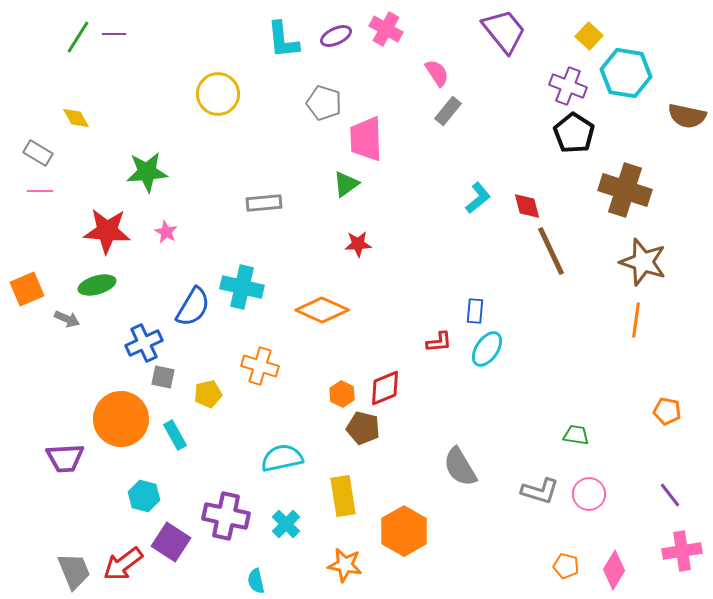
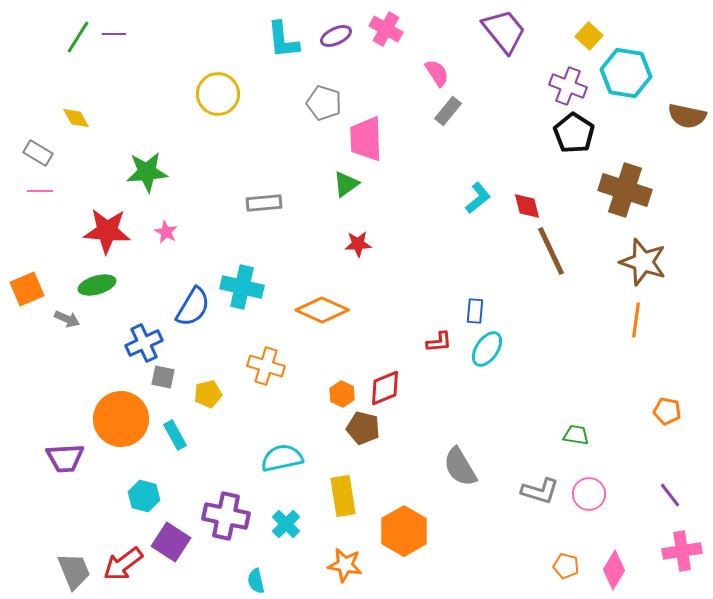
orange cross at (260, 366): moved 6 px right
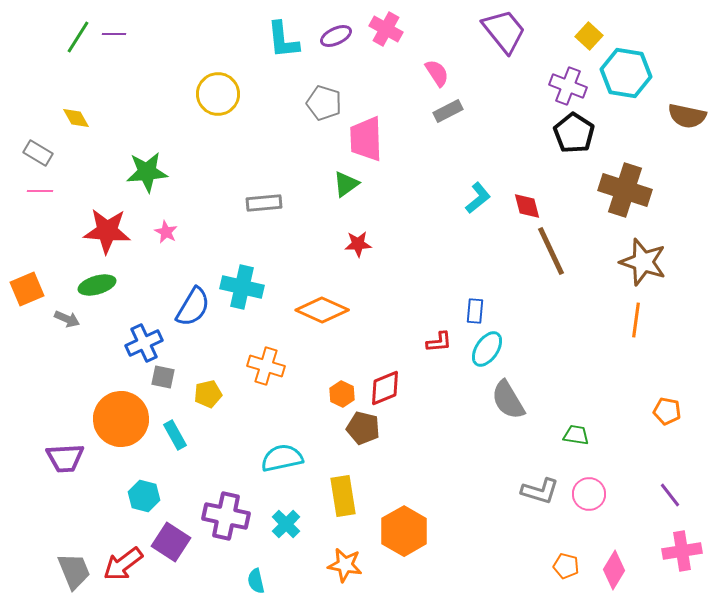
gray rectangle at (448, 111): rotated 24 degrees clockwise
gray semicircle at (460, 467): moved 48 px right, 67 px up
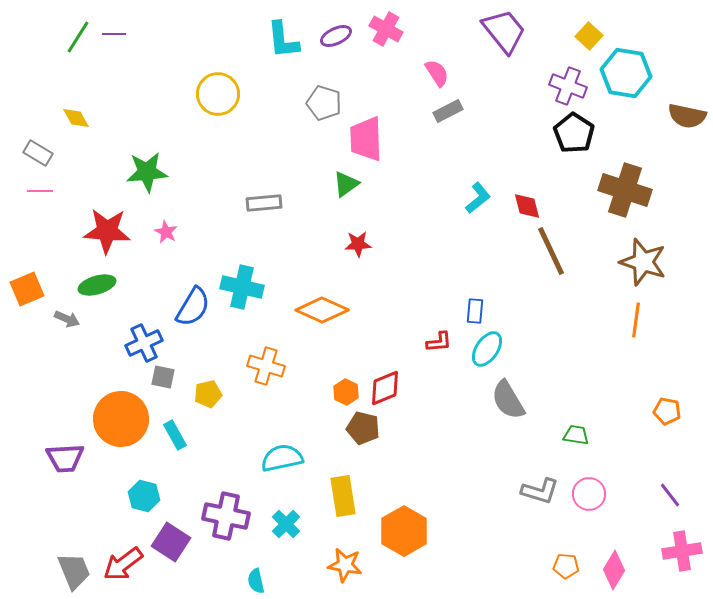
orange hexagon at (342, 394): moved 4 px right, 2 px up
orange pentagon at (566, 566): rotated 10 degrees counterclockwise
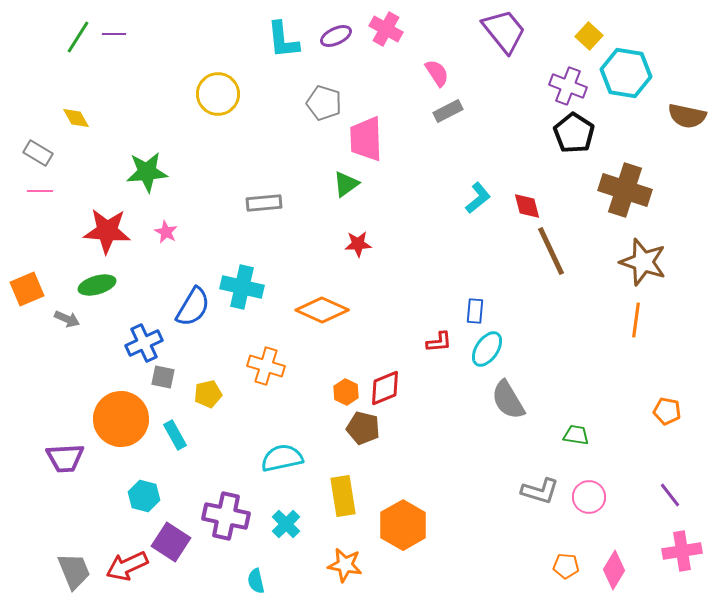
pink circle at (589, 494): moved 3 px down
orange hexagon at (404, 531): moved 1 px left, 6 px up
red arrow at (123, 564): moved 4 px right, 2 px down; rotated 12 degrees clockwise
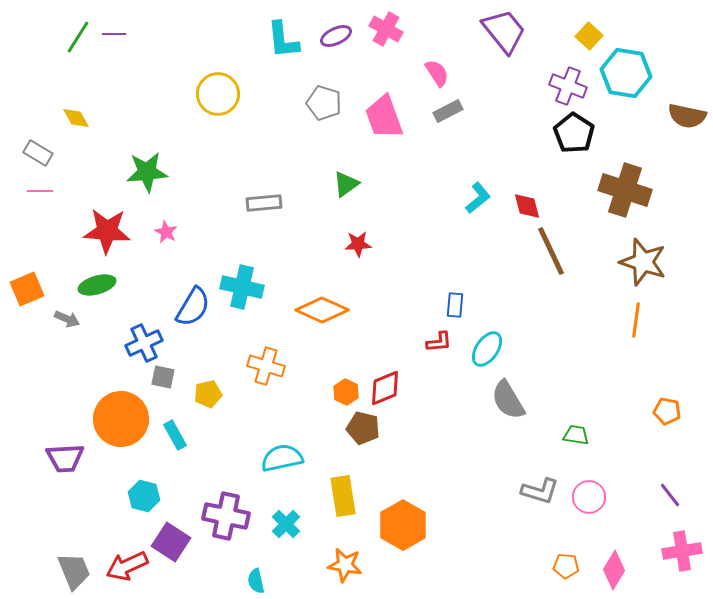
pink trapezoid at (366, 139): moved 18 px right, 22 px up; rotated 18 degrees counterclockwise
blue rectangle at (475, 311): moved 20 px left, 6 px up
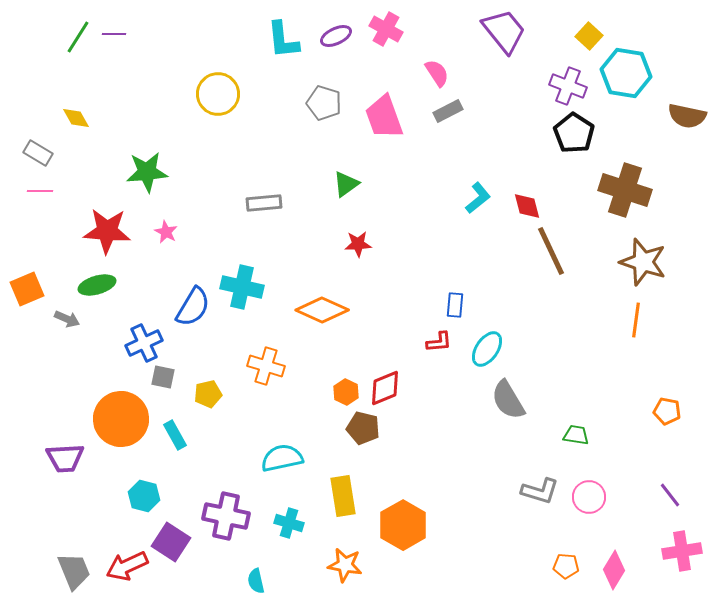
cyan cross at (286, 524): moved 3 px right, 1 px up; rotated 28 degrees counterclockwise
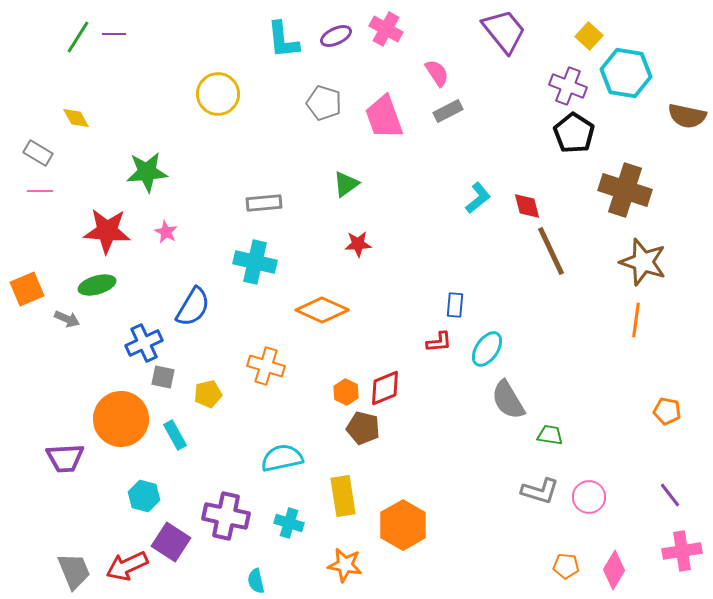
cyan cross at (242, 287): moved 13 px right, 25 px up
green trapezoid at (576, 435): moved 26 px left
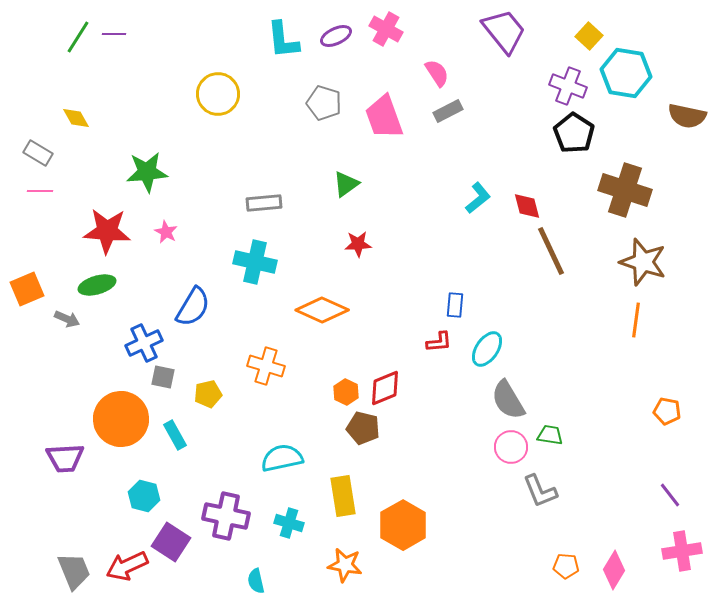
gray L-shape at (540, 491): rotated 51 degrees clockwise
pink circle at (589, 497): moved 78 px left, 50 px up
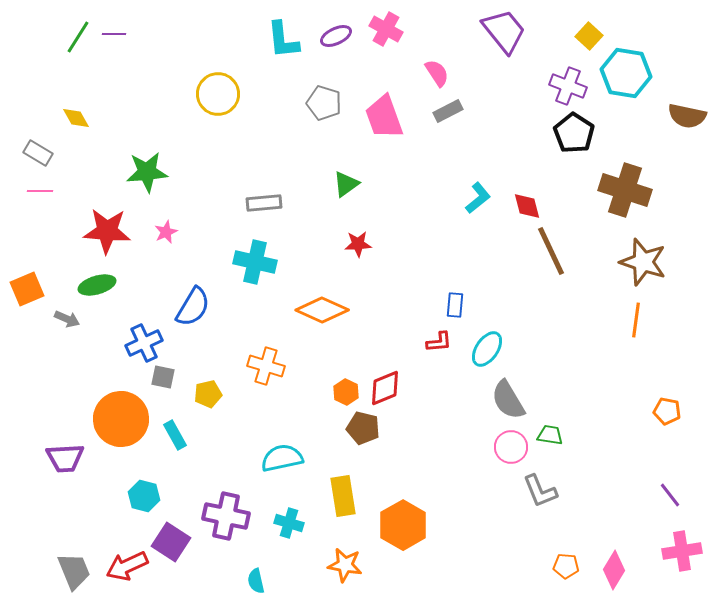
pink star at (166, 232): rotated 20 degrees clockwise
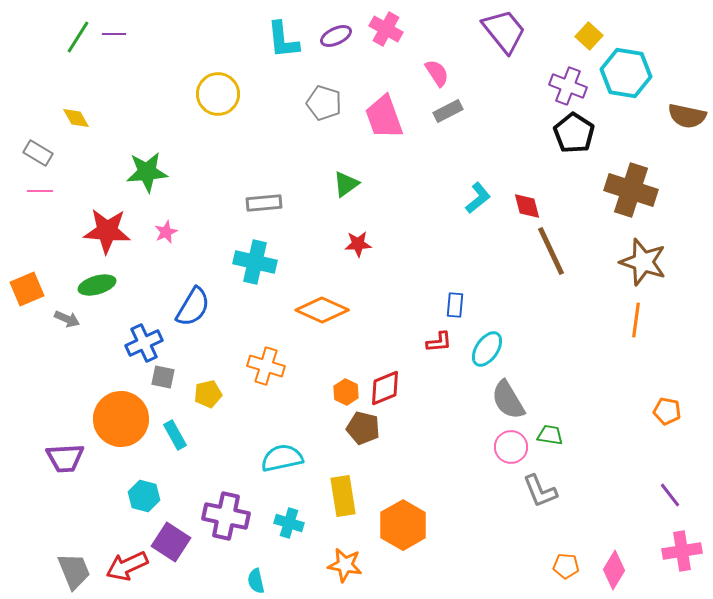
brown cross at (625, 190): moved 6 px right
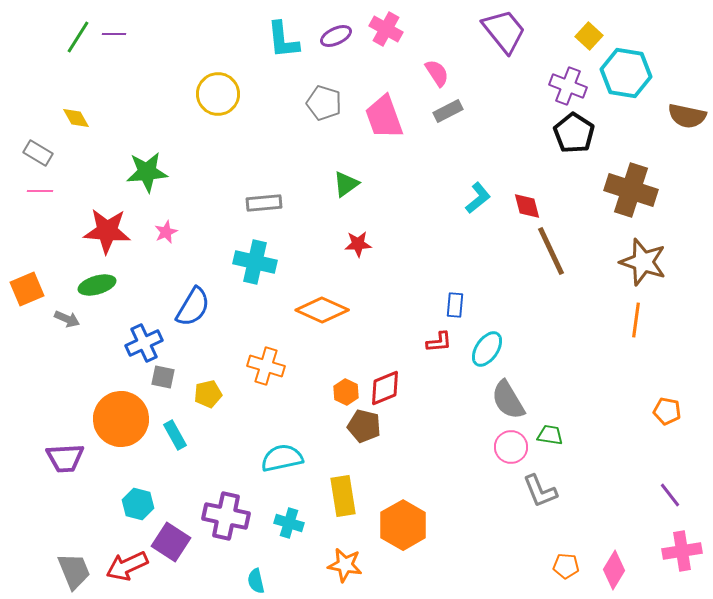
brown pentagon at (363, 428): moved 1 px right, 2 px up
cyan hexagon at (144, 496): moved 6 px left, 8 px down
